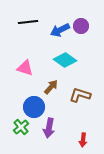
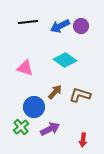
blue arrow: moved 4 px up
brown arrow: moved 4 px right, 5 px down
purple arrow: moved 1 px right, 1 px down; rotated 126 degrees counterclockwise
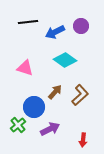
blue arrow: moved 5 px left, 6 px down
brown L-shape: rotated 120 degrees clockwise
green cross: moved 3 px left, 2 px up
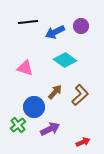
red arrow: moved 2 px down; rotated 120 degrees counterclockwise
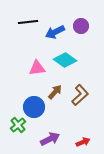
pink triangle: moved 12 px right; rotated 24 degrees counterclockwise
purple arrow: moved 10 px down
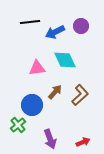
black line: moved 2 px right
cyan diamond: rotated 30 degrees clockwise
blue circle: moved 2 px left, 2 px up
purple arrow: rotated 96 degrees clockwise
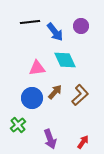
blue arrow: rotated 102 degrees counterclockwise
blue circle: moved 7 px up
red arrow: rotated 32 degrees counterclockwise
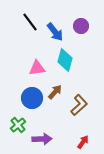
black line: rotated 60 degrees clockwise
cyan diamond: rotated 40 degrees clockwise
brown L-shape: moved 1 px left, 10 px down
purple arrow: moved 8 px left; rotated 72 degrees counterclockwise
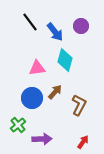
brown L-shape: rotated 20 degrees counterclockwise
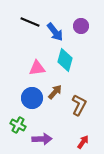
black line: rotated 30 degrees counterclockwise
green cross: rotated 21 degrees counterclockwise
